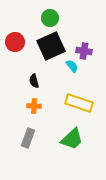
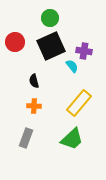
yellow rectangle: rotated 68 degrees counterclockwise
gray rectangle: moved 2 px left
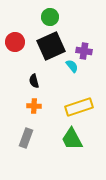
green circle: moved 1 px up
yellow rectangle: moved 4 px down; rotated 32 degrees clockwise
green trapezoid: rotated 105 degrees clockwise
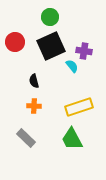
gray rectangle: rotated 66 degrees counterclockwise
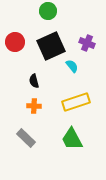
green circle: moved 2 px left, 6 px up
purple cross: moved 3 px right, 8 px up; rotated 14 degrees clockwise
yellow rectangle: moved 3 px left, 5 px up
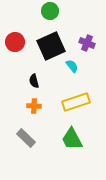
green circle: moved 2 px right
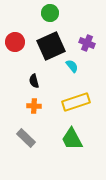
green circle: moved 2 px down
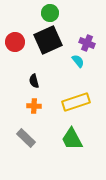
black square: moved 3 px left, 6 px up
cyan semicircle: moved 6 px right, 5 px up
